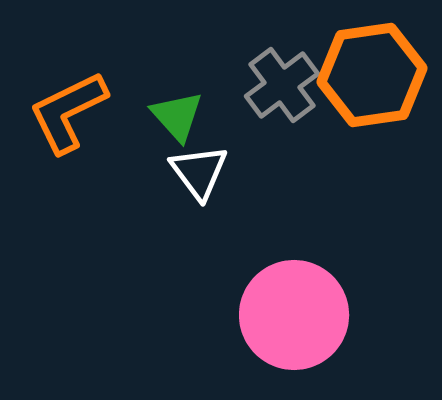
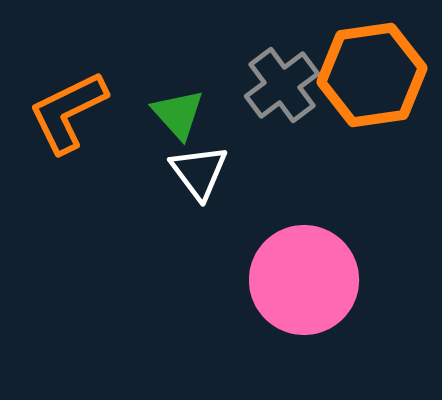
green triangle: moved 1 px right, 2 px up
pink circle: moved 10 px right, 35 px up
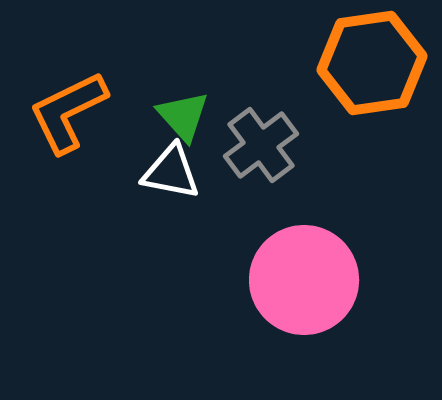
orange hexagon: moved 12 px up
gray cross: moved 21 px left, 60 px down
green triangle: moved 5 px right, 2 px down
white triangle: moved 28 px left; rotated 42 degrees counterclockwise
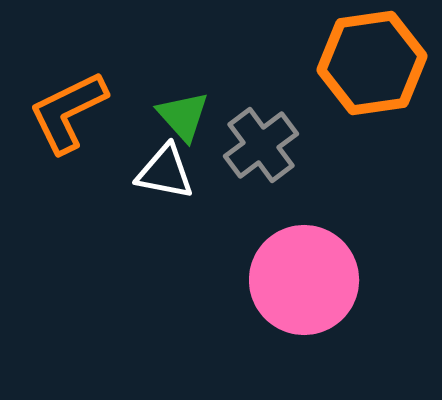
white triangle: moved 6 px left
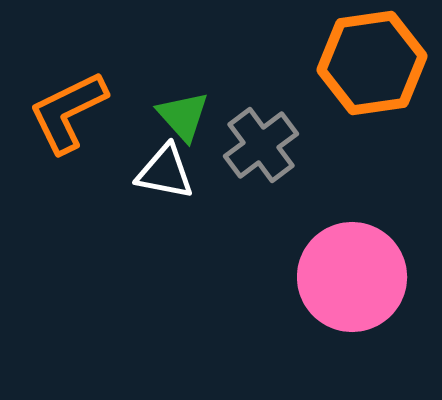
pink circle: moved 48 px right, 3 px up
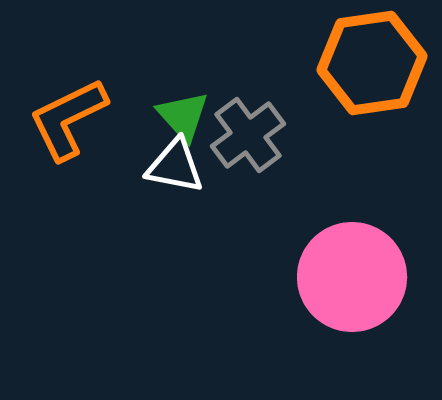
orange L-shape: moved 7 px down
gray cross: moved 13 px left, 10 px up
white triangle: moved 10 px right, 6 px up
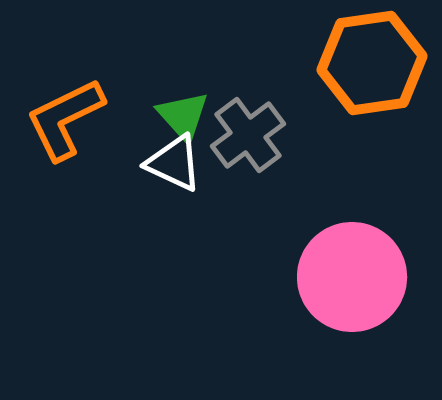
orange L-shape: moved 3 px left
white triangle: moved 1 px left, 3 px up; rotated 14 degrees clockwise
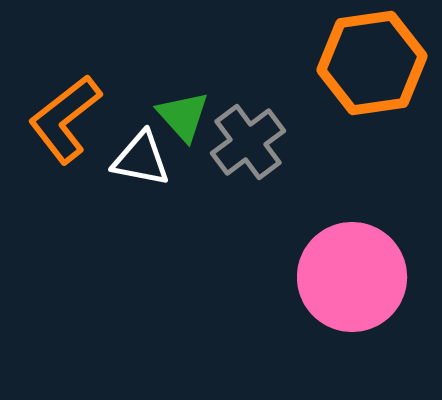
orange L-shape: rotated 12 degrees counterclockwise
gray cross: moved 7 px down
white triangle: moved 33 px left, 4 px up; rotated 14 degrees counterclockwise
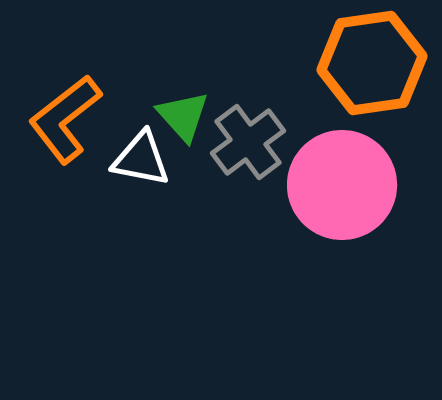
pink circle: moved 10 px left, 92 px up
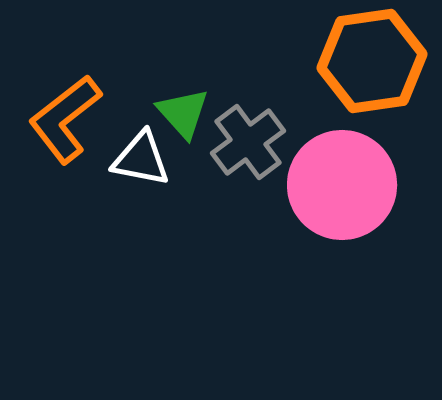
orange hexagon: moved 2 px up
green triangle: moved 3 px up
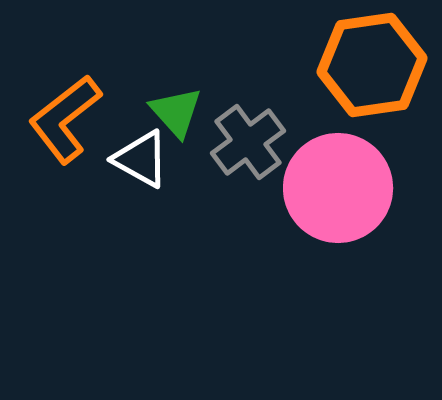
orange hexagon: moved 4 px down
green triangle: moved 7 px left, 1 px up
white triangle: rotated 18 degrees clockwise
pink circle: moved 4 px left, 3 px down
